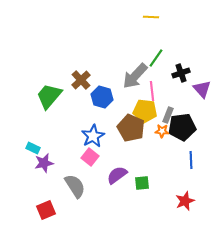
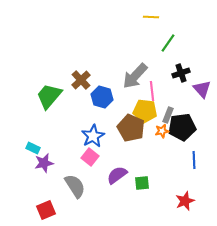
green line: moved 12 px right, 15 px up
orange star: rotated 16 degrees counterclockwise
blue line: moved 3 px right
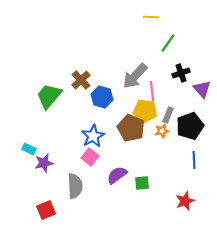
black pentagon: moved 8 px right, 1 px up; rotated 12 degrees counterclockwise
cyan rectangle: moved 4 px left, 1 px down
gray semicircle: rotated 30 degrees clockwise
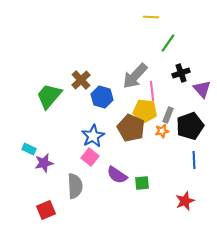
purple semicircle: rotated 110 degrees counterclockwise
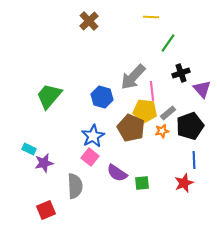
gray arrow: moved 2 px left, 1 px down
brown cross: moved 8 px right, 59 px up
gray rectangle: moved 2 px up; rotated 28 degrees clockwise
purple semicircle: moved 2 px up
red star: moved 1 px left, 18 px up
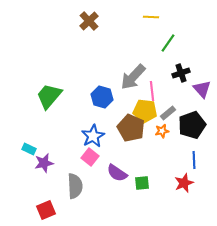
black pentagon: moved 2 px right, 1 px up
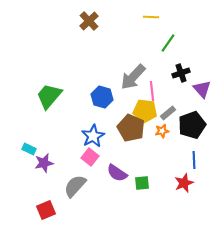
gray semicircle: rotated 135 degrees counterclockwise
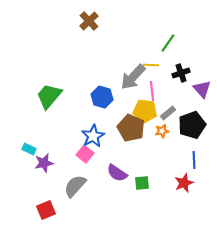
yellow line: moved 48 px down
pink square: moved 5 px left, 3 px up
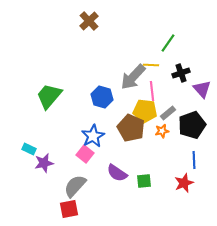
green square: moved 2 px right, 2 px up
red square: moved 23 px right, 1 px up; rotated 12 degrees clockwise
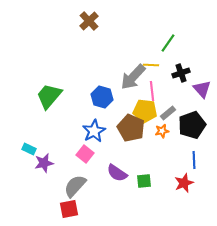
blue star: moved 1 px right, 5 px up
